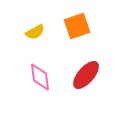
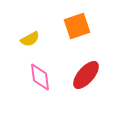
yellow semicircle: moved 5 px left, 7 px down
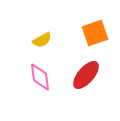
orange square: moved 18 px right, 7 px down
yellow semicircle: moved 12 px right, 1 px down
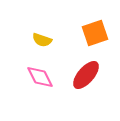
yellow semicircle: rotated 48 degrees clockwise
pink diamond: rotated 20 degrees counterclockwise
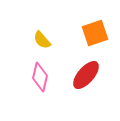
yellow semicircle: rotated 30 degrees clockwise
pink diamond: rotated 40 degrees clockwise
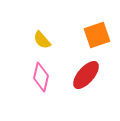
orange square: moved 2 px right, 2 px down
pink diamond: moved 1 px right
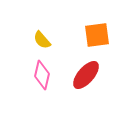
orange square: rotated 12 degrees clockwise
pink diamond: moved 1 px right, 2 px up
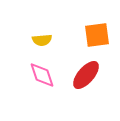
yellow semicircle: rotated 54 degrees counterclockwise
pink diamond: rotated 32 degrees counterclockwise
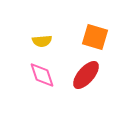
orange square: moved 2 px left, 2 px down; rotated 24 degrees clockwise
yellow semicircle: moved 1 px down
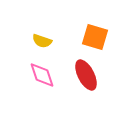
yellow semicircle: rotated 24 degrees clockwise
red ellipse: rotated 68 degrees counterclockwise
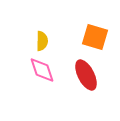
yellow semicircle: rotated 108 degrees counterclockwise
pink diamond: moved 5 px up
